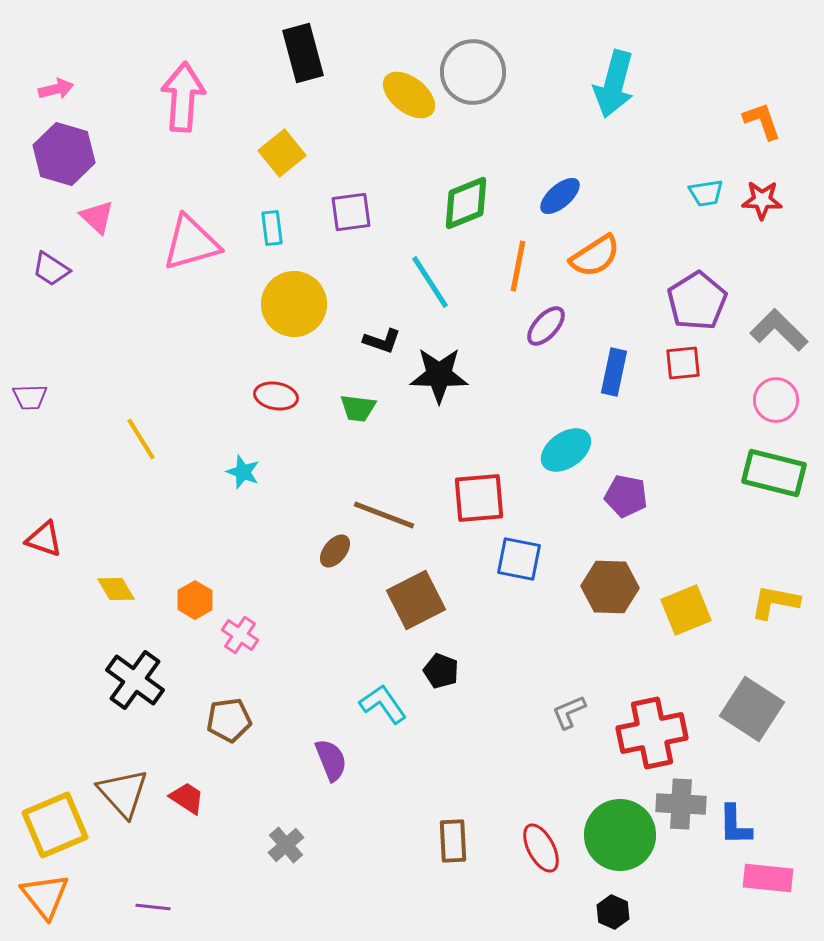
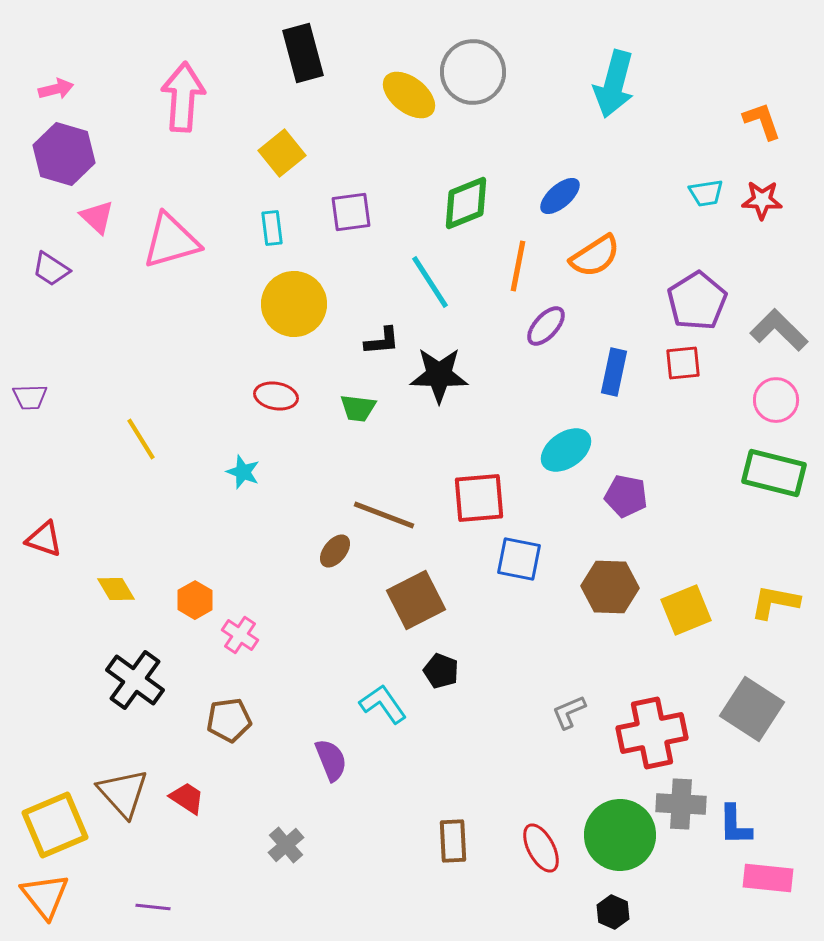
pink triangle at (191, 243): moved 20 px left, 2 px up
black L-shape at (382, 341): rotated 24 degrees counterclockwise
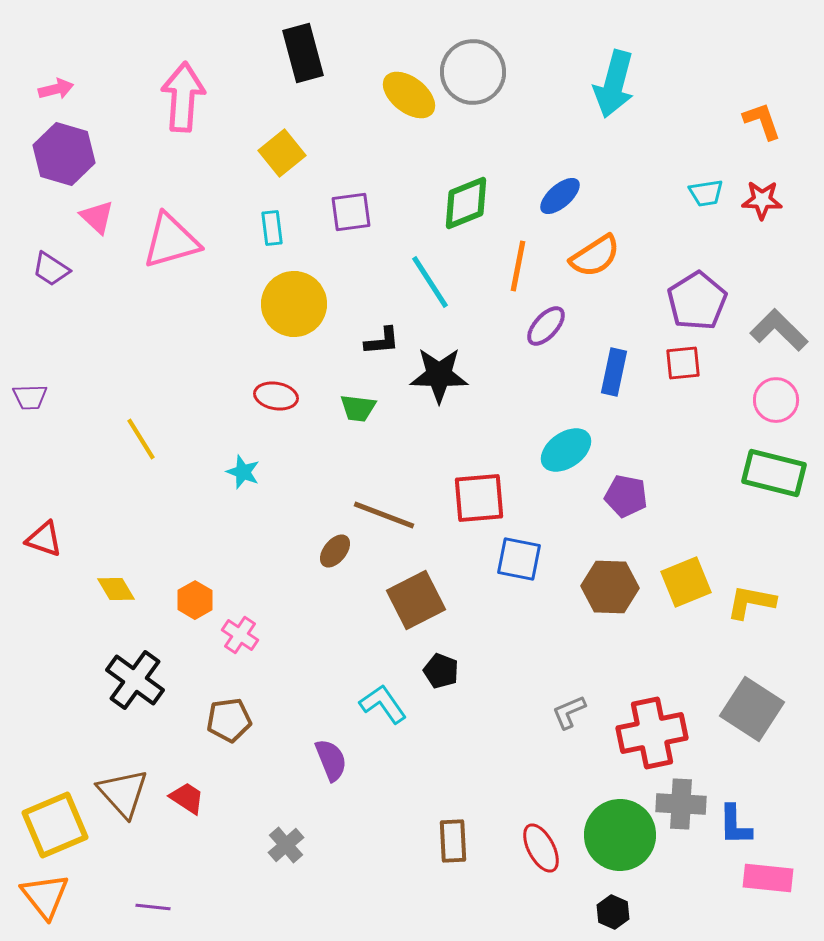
yellow L-shape at (775, 602): moved 24 px left
yellow square at (686, 610): moved 28 px up
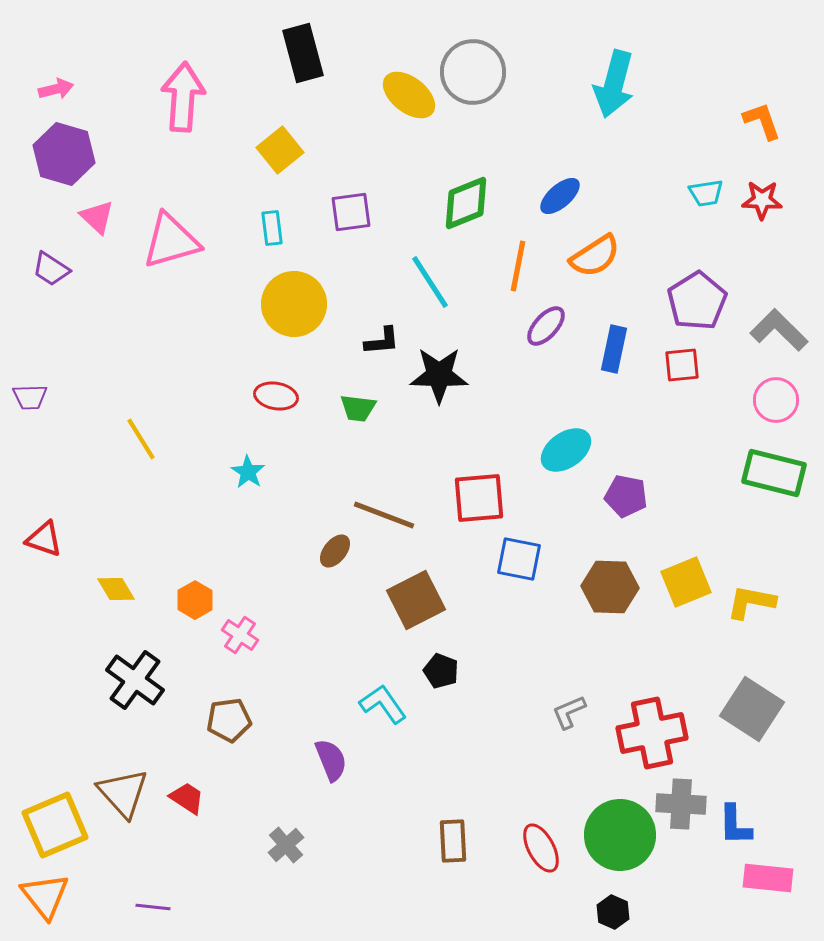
yellow square at (282, 153): moved 2 px left, 3 px up
red square at (683, 363): moved 1 px left, 2 px down
blue rectangle at (614, 372): moved 23 px up
cyan star at (243, 472): moved 5 px right; rotated 12 degrees clockwise
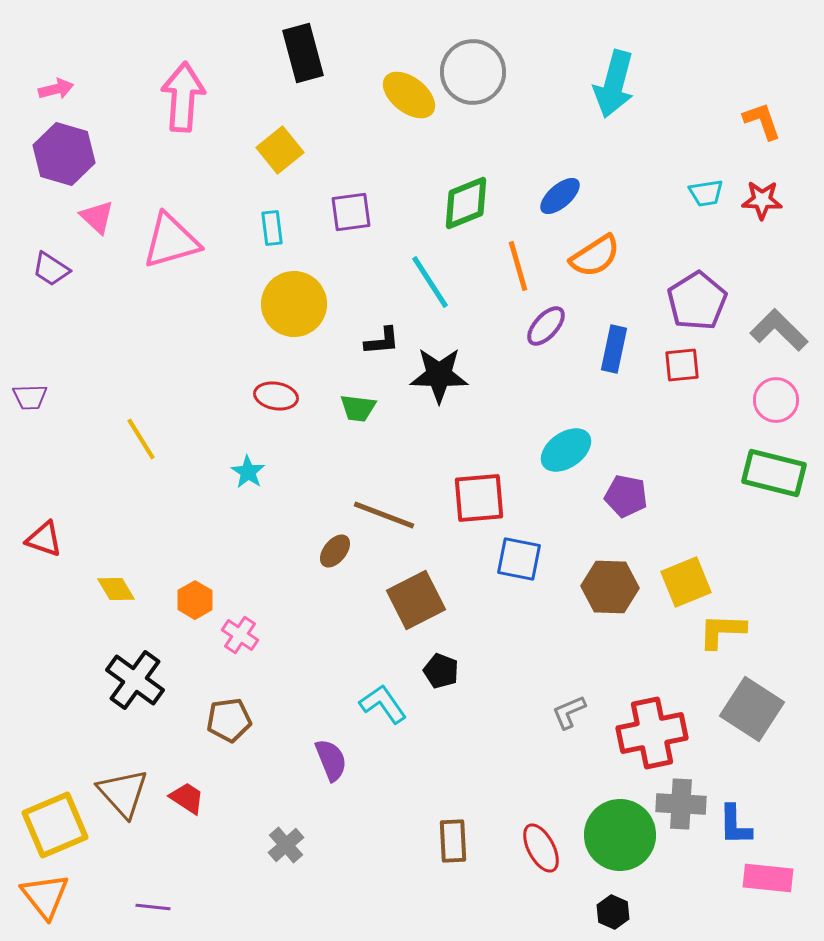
orange line at (518, 266): rotated 27 degrees counterclockwise
yellow L-shape at (751, 602): moved 29 px left, 29 px down; rotated 9 degrees counterclockwise
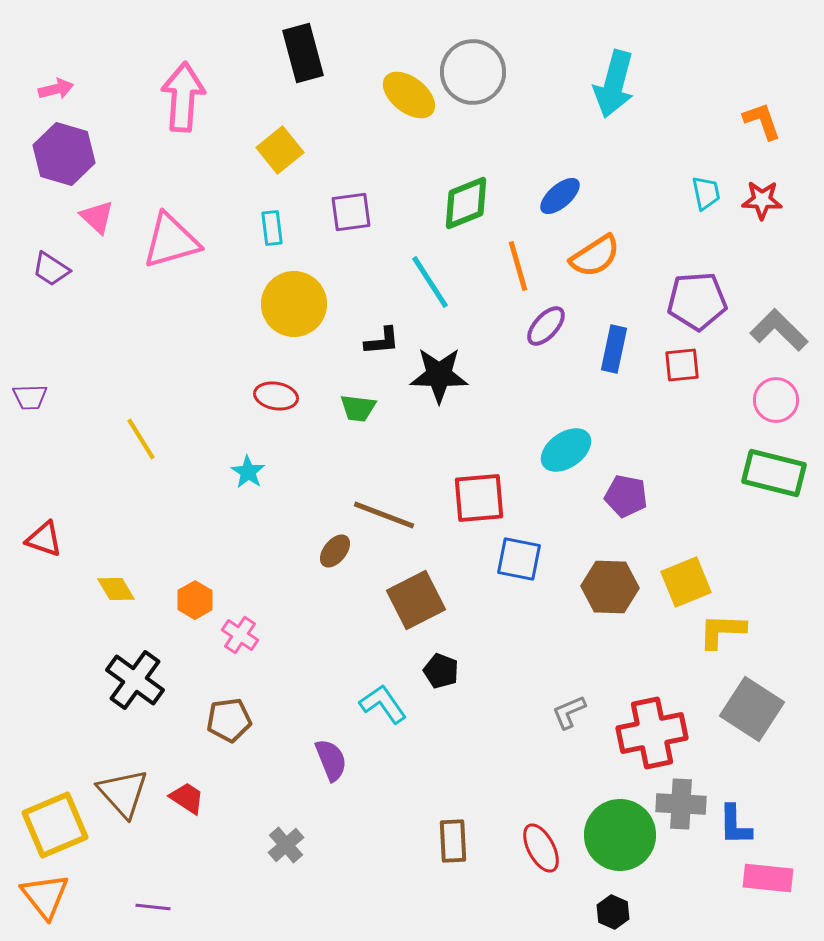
cyan trapezoid at (706, 193): rotated 93 degrees counterclockwise
purple pentagon at (697, 301): rotated 28 degrees clockwise
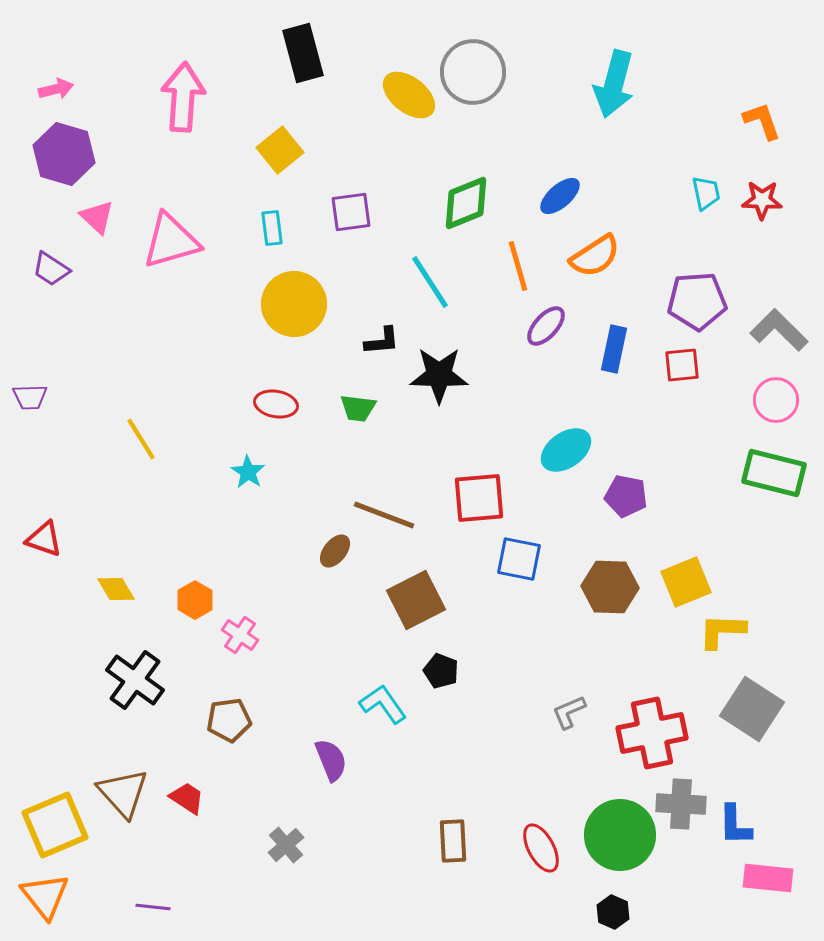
red ellipse at (276, 396): moved 8 px down
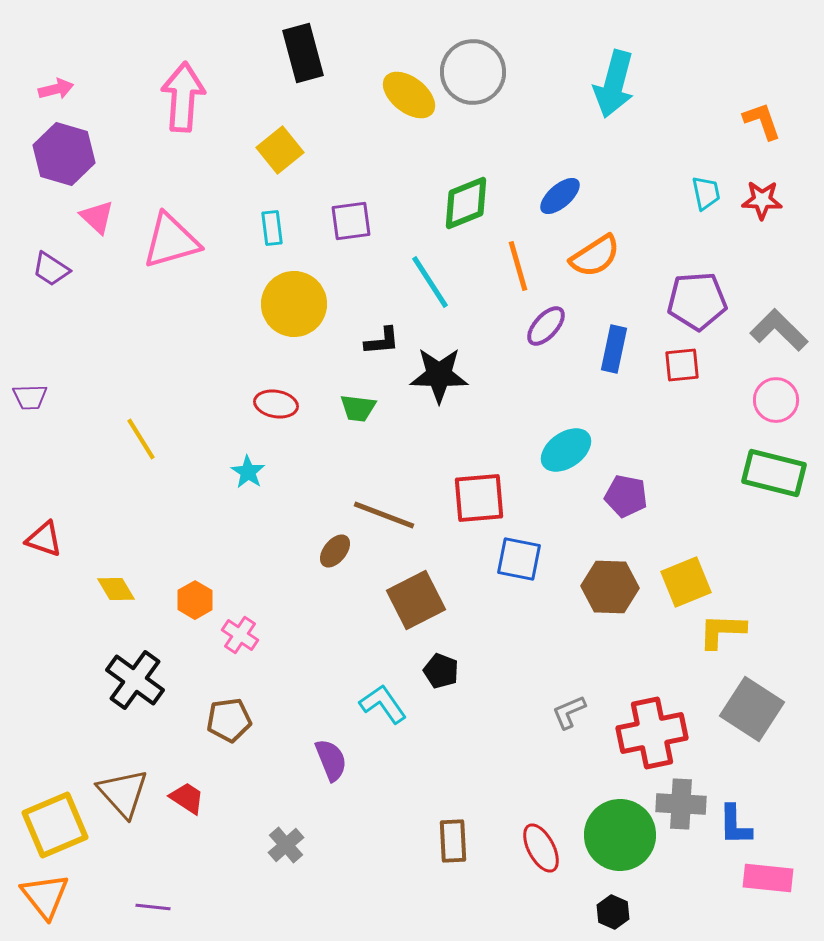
purple square at (351, 212): moved 9 px down
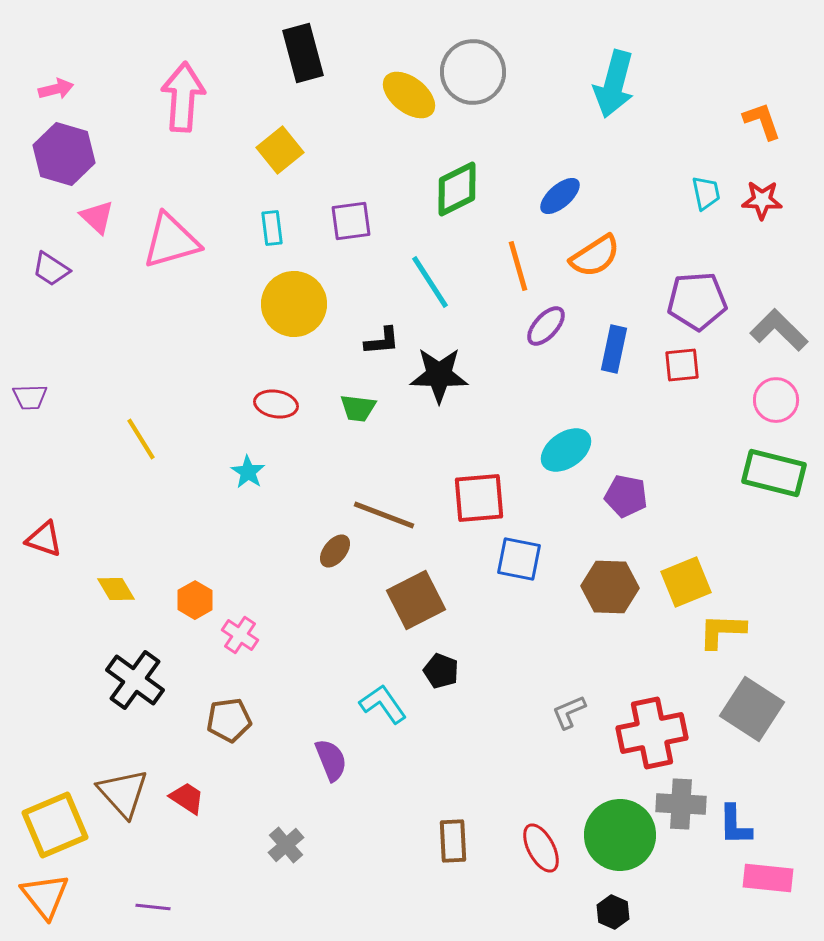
green diamond at (466, 203): moved 9 px left, 14 px up; rotated 4 degrees counterclockwise
